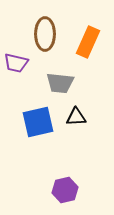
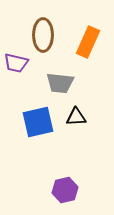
brown ellipse: moved 2 px left, 1 px down
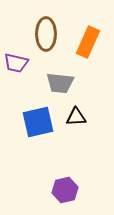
brown ellipse: moved 3 px right, 1 px up
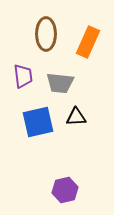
purple trapezoid: moved 7 px right, 13 px down; rotated 110 degrees counterclockwise
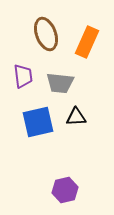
brown ellipse: rotated 20 degrees counterclockwise
orange rectangle: moved 1 px left
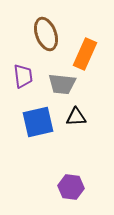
orange rectangle: moved 2 px left, 12 px down
gray trapezoid: moved 2 px right, 1 px down
purple hexagon: moved 6 px right, 3 px up; rotated 20 degrees clockwise
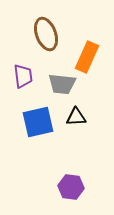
orange rectangle: moved 2 px right, 3 px down
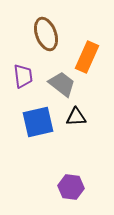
gray trapezoid: rotated 148 degrees counterclockwise
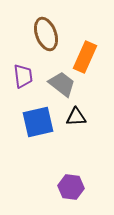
orange rectangle: moved 2 px left
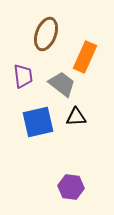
brown ellipse: rotated 40 degrees clockwise
